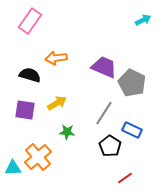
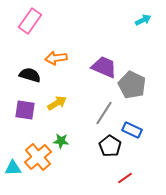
gray pentagon: moved 2 px down
green star: moved 6 px left, 9 px down
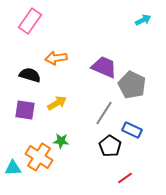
orange cross: moved 1 px right; rotated 16 degrees counterclockwise
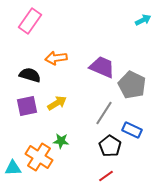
purple trapezoid: moved 2 px left
purple square: moved 2 px right, 4 px up; rotated 20 degrees counterclockwise
red line: moved 19 px left, 2 px up
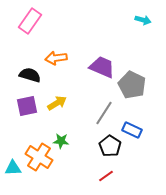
cyan arrow: rotated 42 degrees clockwise
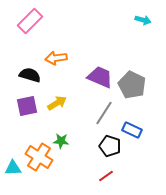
pink rectangle: rotated 10 degrees clockwise
purple trapezoid: moved 2 px left, 10 px down
black pentagon: rotated 15 degrees counterclockwise
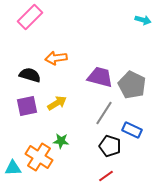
pink rectangle: moved 4 px up
purple trapezoid: rotated 8 degrees counterclockwise
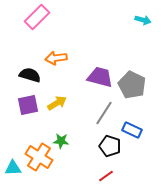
pink rectangle: moved 7 px right
purple square: moved 1 px right, 1 px up
